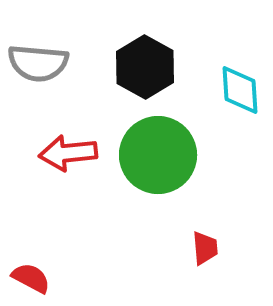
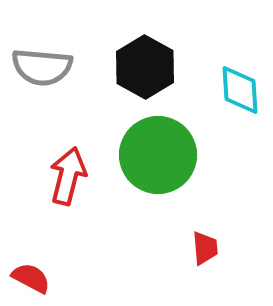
gray semicircle: moved 4 px right, 4 px down
red arrow: moved 23 px down; rotated 110 degrees clockwise
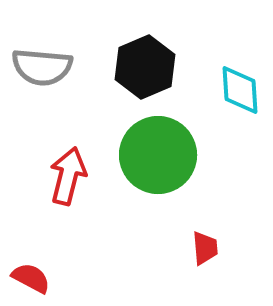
black hexagon: rotated 8 degrees clockwise
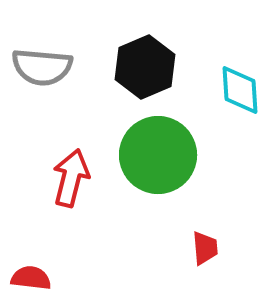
red arrow: moved 3 px right, 2 px down
red semicircle: rotated 21 degrees counterclockwise
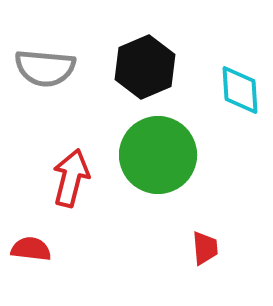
gray semicircle: moved 3 px right, 1 px down
red semicircle: moved 29 px up
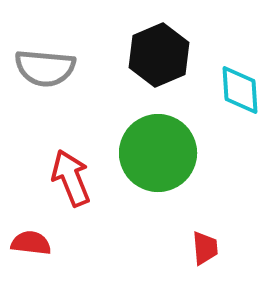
black hexagon: moved 14 px right, 12 px up
green circle: moved 2 px up
red arrow: rotated 36 degrees counterclockwise
red semicircle: moved 6 px up
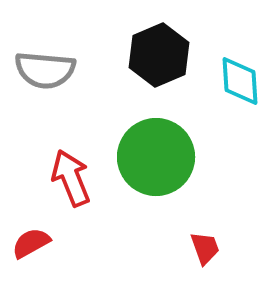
gray semicircle: moved 2 px down
cyan diamond: moved 9 px up
green circle: moved 2 px left, 4 px down
red semicircle: rotated 36 degrees counterclockwise
red trapezoid: rotated 15 degrees counterclockwise
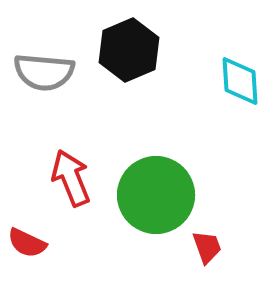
black hexagon: moved 30 px left, 5 px up
gray semicircle: moved 1 px left, 2 px down
green circle: moved 38 px down
red semicircle: moved 4 px left; rotated 126 degrees counterclockwise
red trapezoid: moved 2 px right, 1 px up
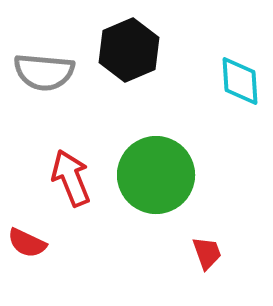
green circle: moved 20 px up
red trapezoid: moved 6 px down
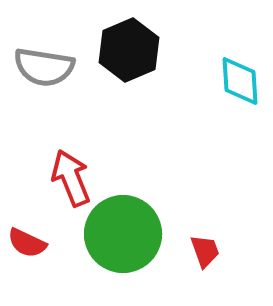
gray semicircle: moved 5 px up; rotated 4 degrees clockwise
green circle: moved 33 px left, 59 px down
red trapezoid: moved 2 px left, 2 px up
